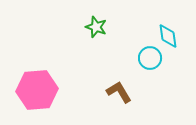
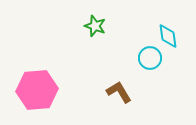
green star: moved 1 px left, 1 px up
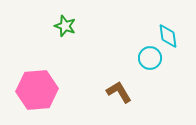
green star: moved 30 px left
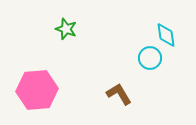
green star: moved 1 px right, 3 px down
cyan diamond: moved 2 px left, 1 px up
brown L-shape: moved 2 px down
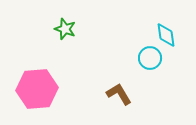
green star: moved 1 px left
pink hexagon: moved 1 px up
